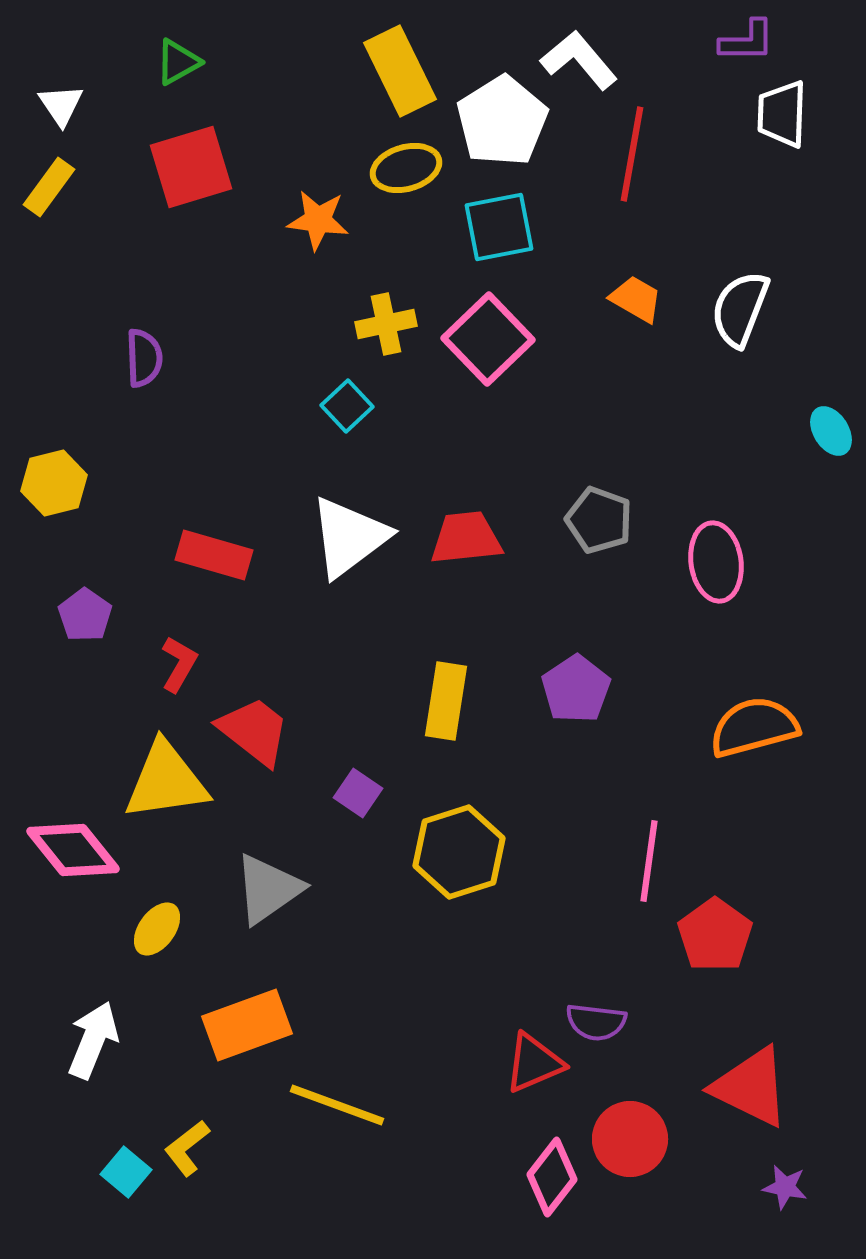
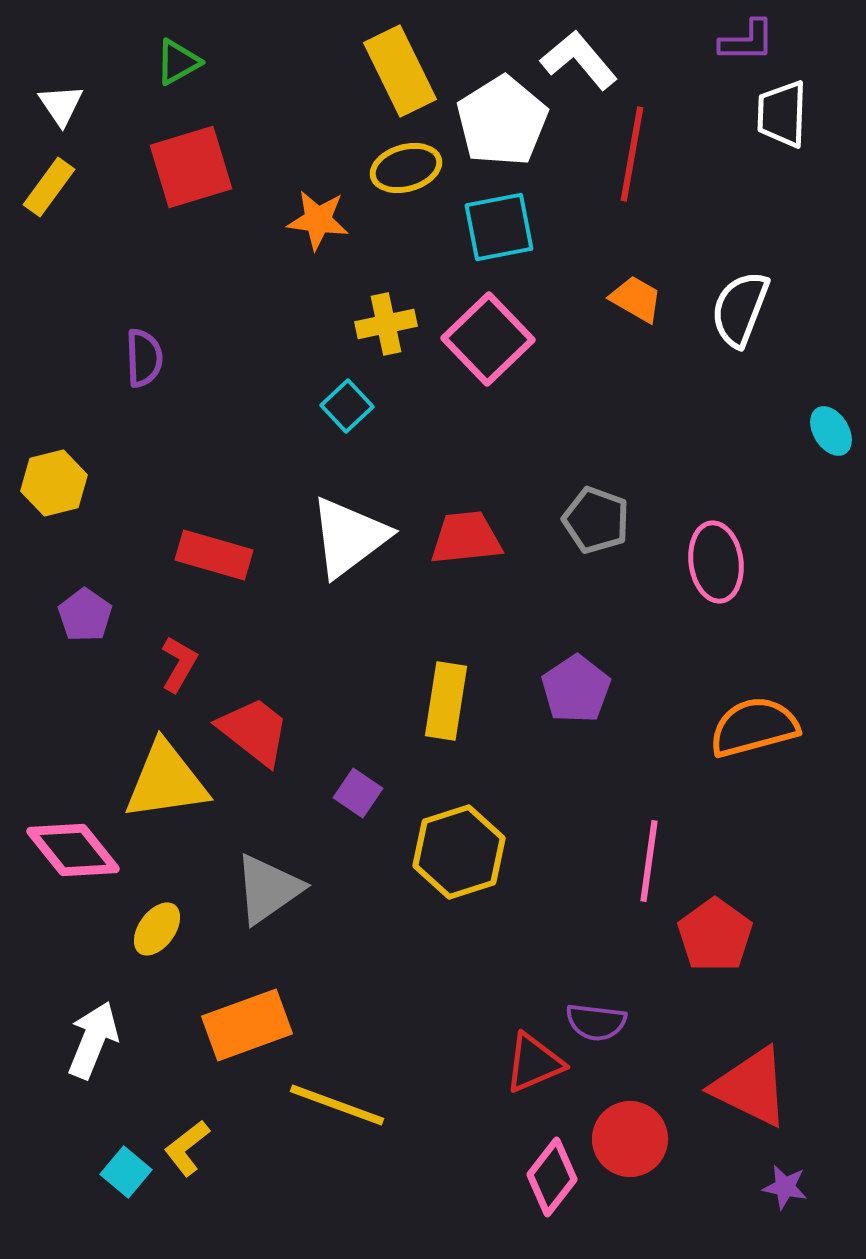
gray pentagon at (599, 520): moved 3 px left
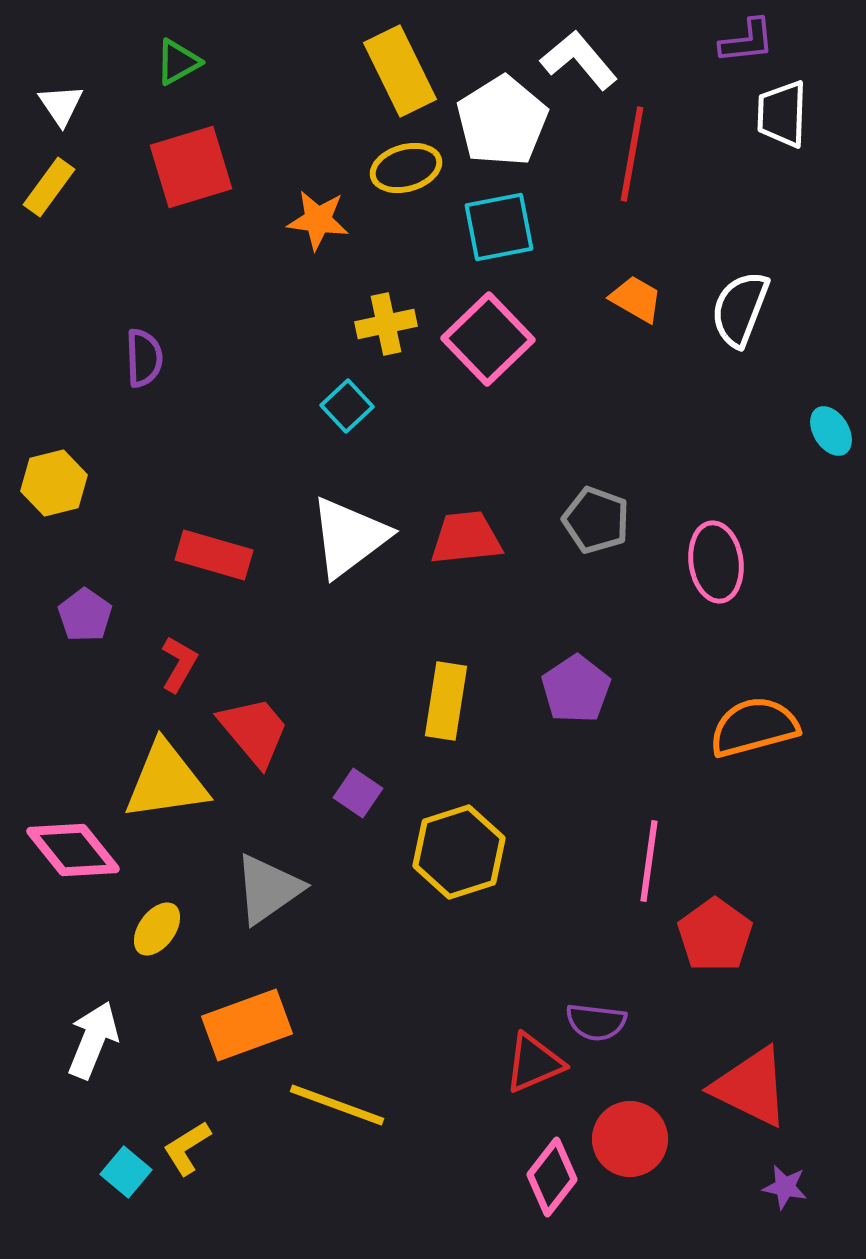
purple L-shape at (747, 41): rotated 6 degrees counterclockwise
red trapezoid at (254, 731): rotated 12 degrees clockwise
yellow L-shape at (187, 1148): rotated 6 degrees clockwise
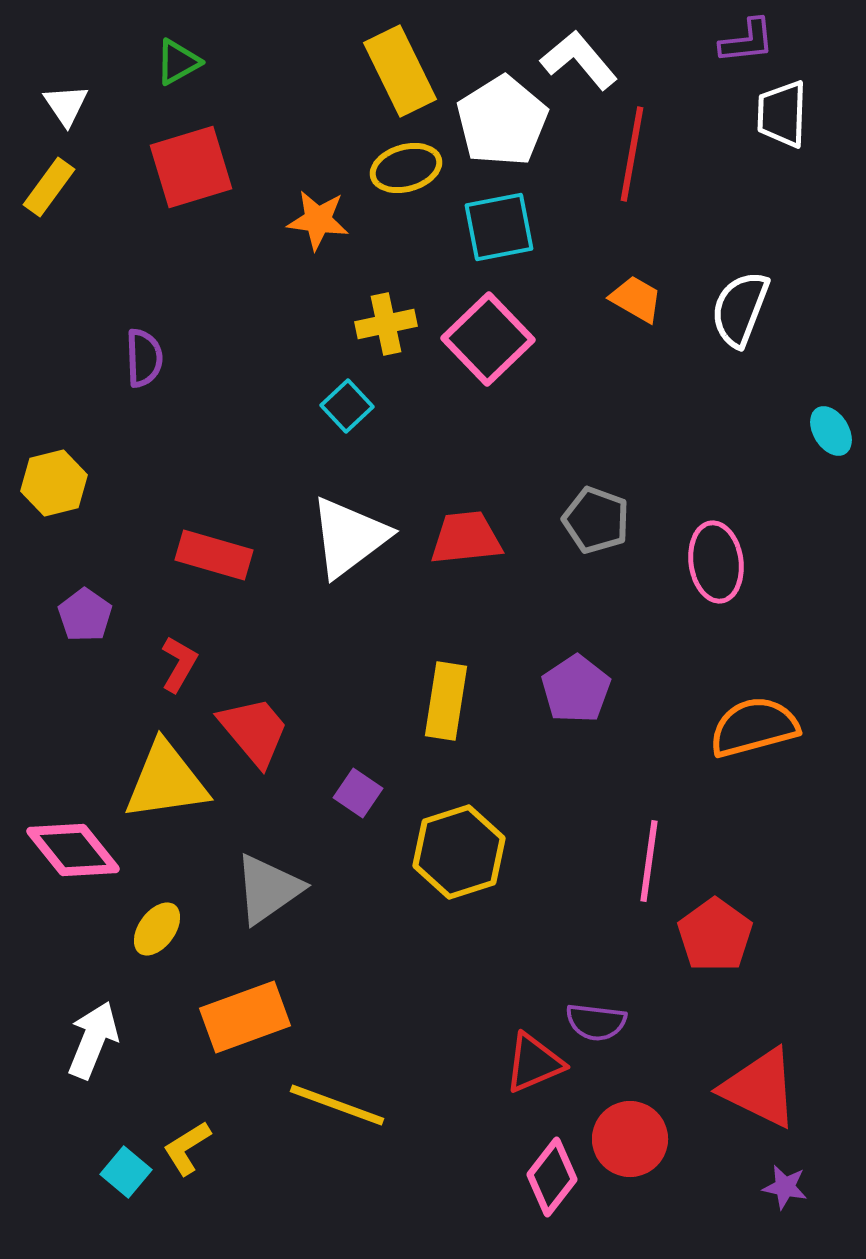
white triangle at (61, 105): moved 5 px right
orange rectangle at (247, 1025): moved 2 px left, 8 px up
red triangle at (751, 1087): moved 9 px right, 1 px down
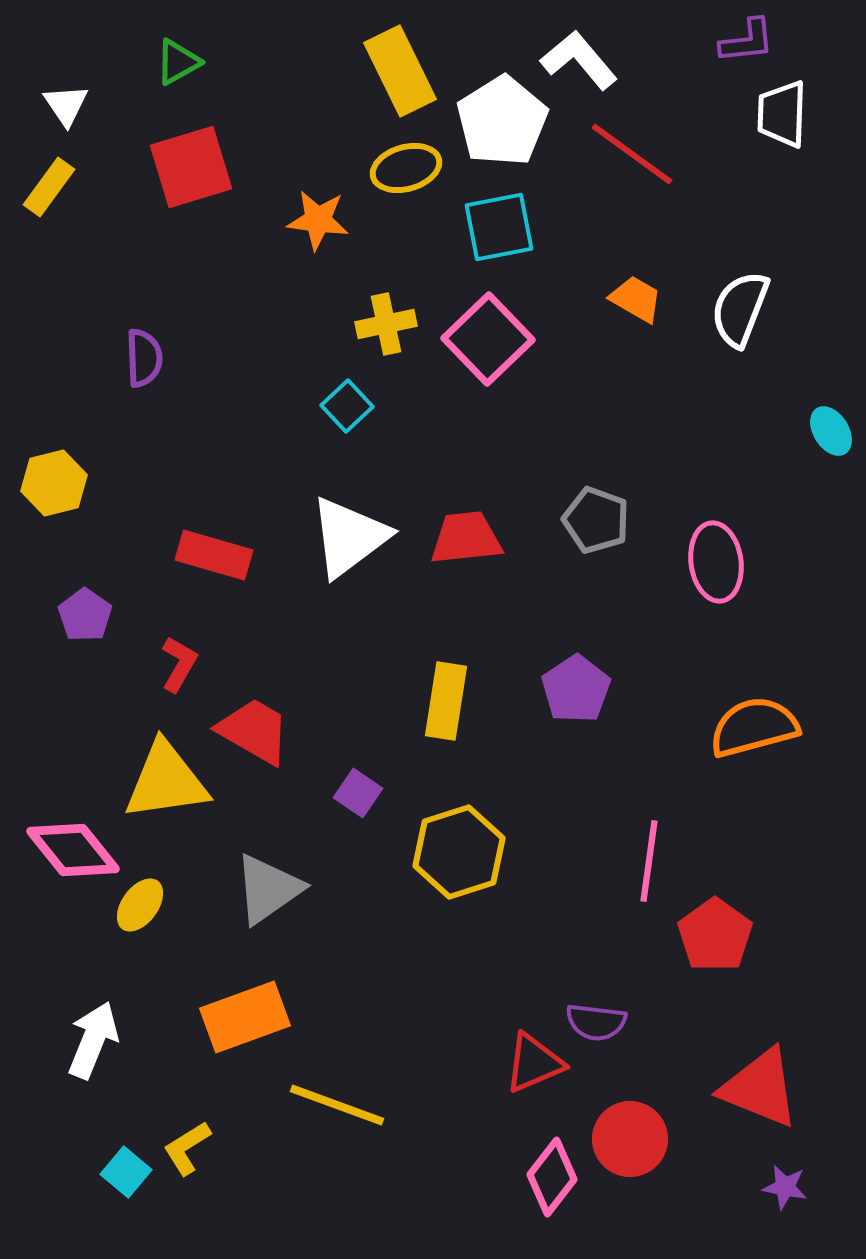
red line at (632, 154): rotated 64 degrees counterclockwise
red trapezoid at (254, 731): rotated 20 degrees counterclockwise
yellow ellipse at (157, 929): moved 17 px left, 24 px up
red triangle at (760, 1088): rotated 4 degrees counterclockwise
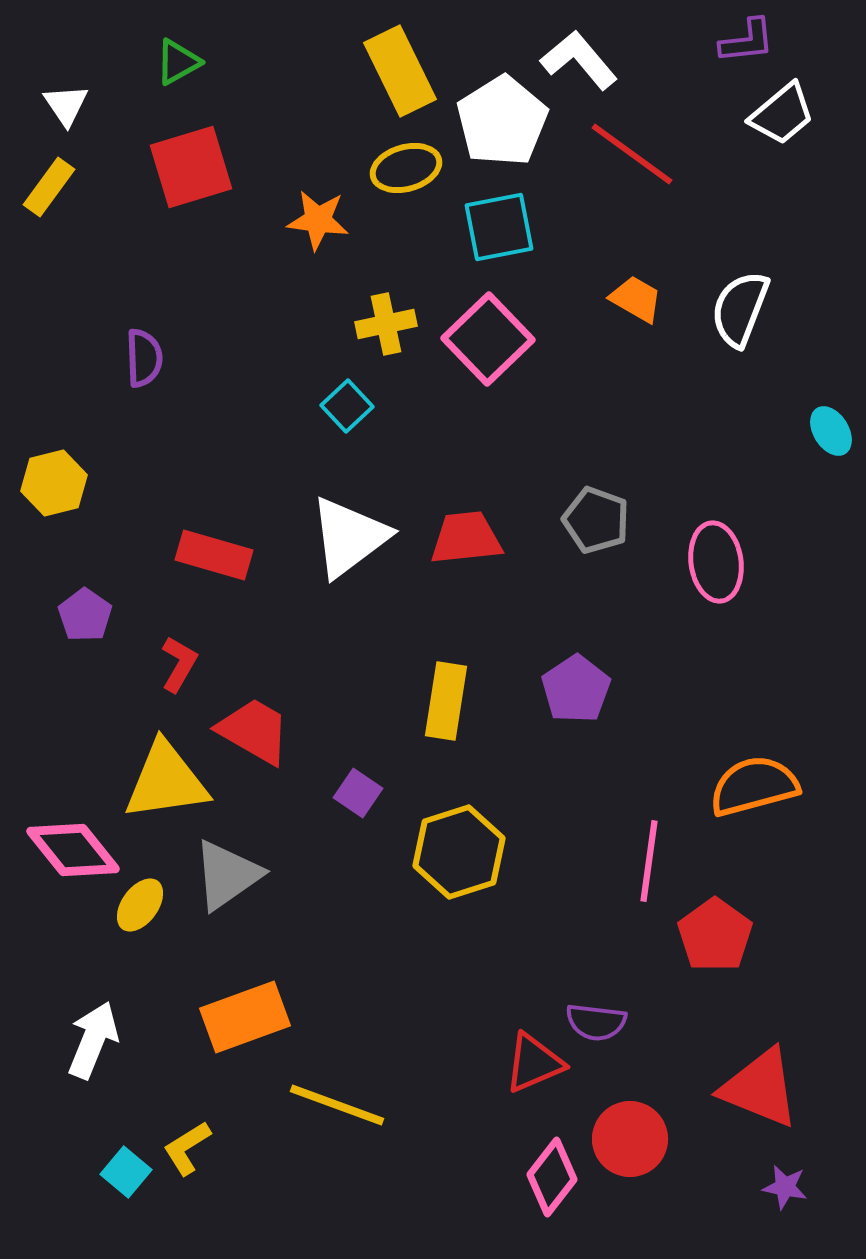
white trapezoid at (782, 114): rotated 132 degrees counterclockwise
orange semicircle at (754, 727): moved 59 px down
gray triangle at (268, 889): moved 41 px left, 14 px up
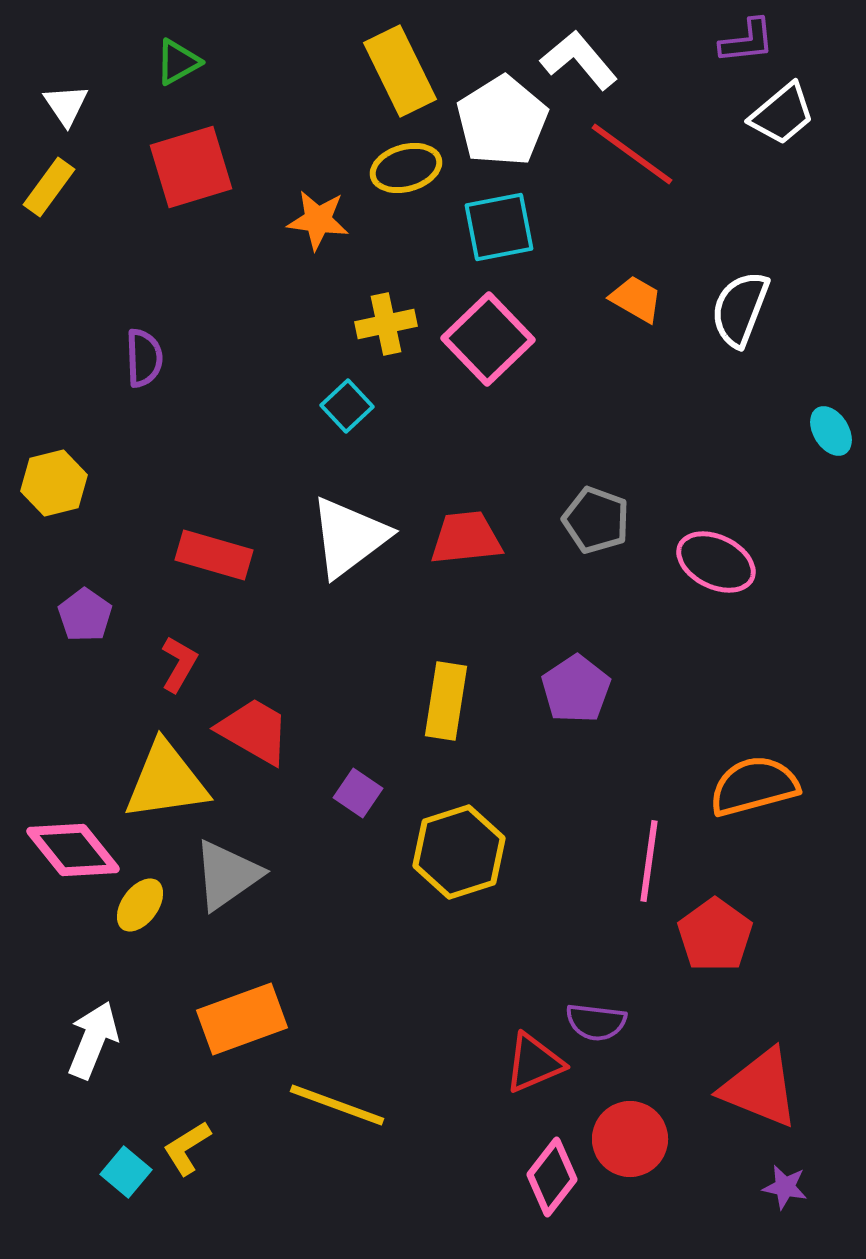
pink ellipse at (716, 562): rotated 56 degrees counterclockwise
orange rectangle at (245, 1017): moved 3 px left, 2 px down
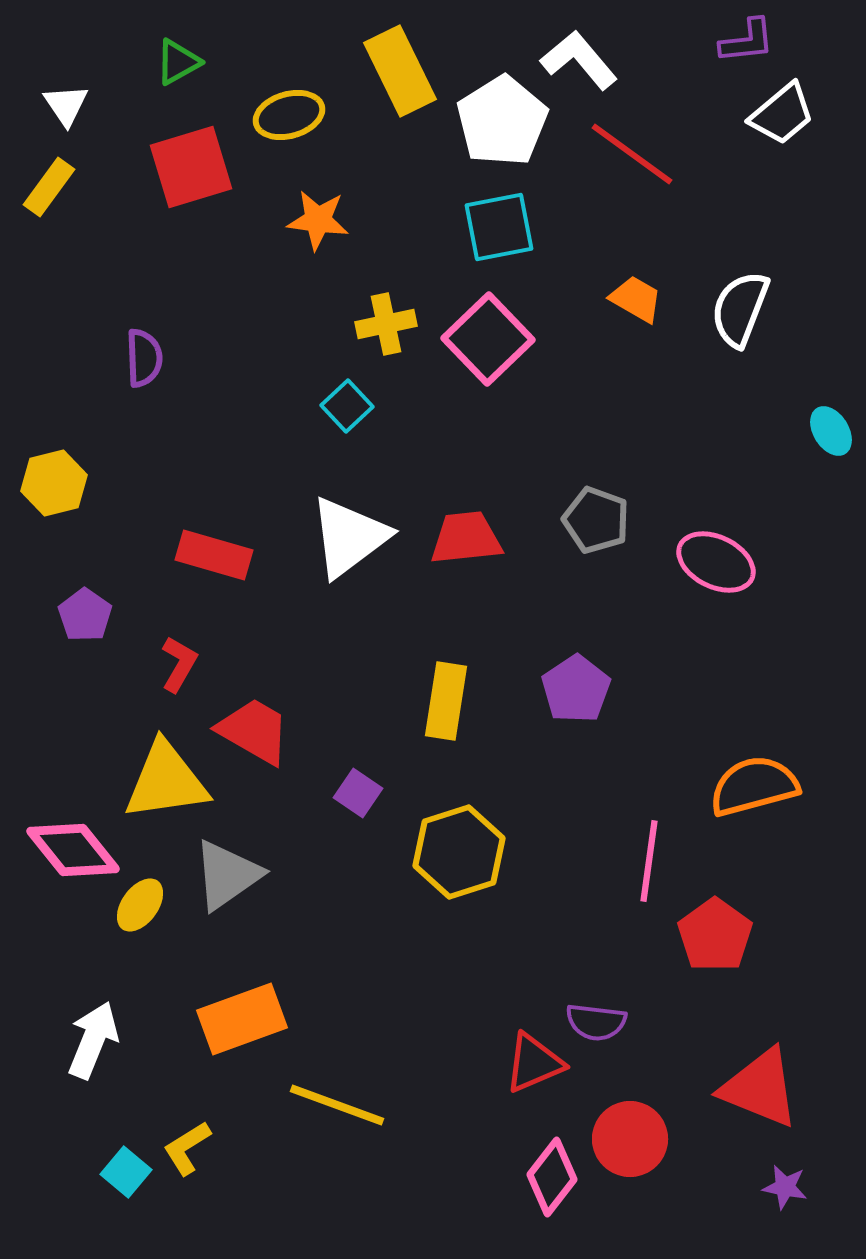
yellow ellipse at (406, 168): moved 117 px left, 53 px up
